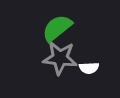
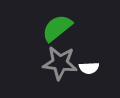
gray star: moved 5 px down
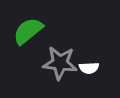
green semicircle: moved 29 px left, 3 px down
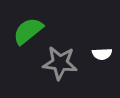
white semicircle: moved 13 px right, 14 px up
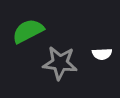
green semicircle: rotated 12 degrees clockwise
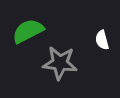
white semicircle: moved 14 px up; rotated 78 degrees clockwise
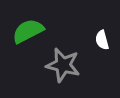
gray star: moved 3 px right, 2 px down; rotated 8 degrees clockwise
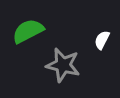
white semicircle: rotated 42 degrees clockwise
